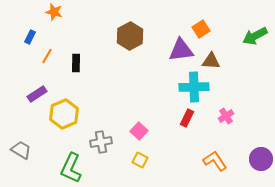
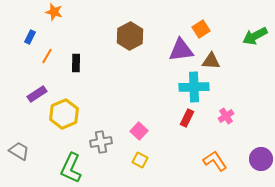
gray trapezoid: moved 2 px left, 1 px down
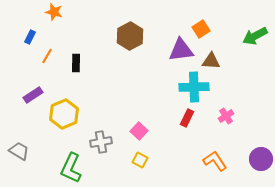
purple rectangle: moved 4 px left, 1 px down
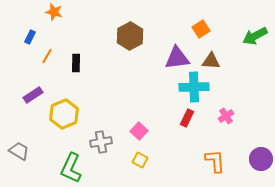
purple triangle: moved 4 px left, 8 px down
orange L-shape: rotated 30 degrees clockwise
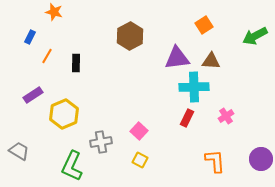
orange square: moved 3 px right, 4 px up
green L-shape: moved 1 px right, 2 px up
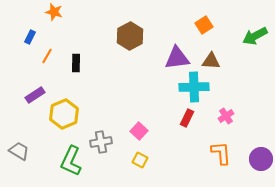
purple rectangle: moved 2 px right
orange L-shape: moved 6 px right, 8 px up
green L-shape: moved 1 px left, 5 px up
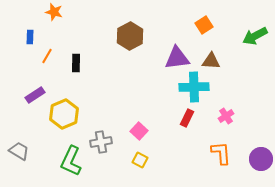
blue rectangle: rotated 24 degrees counterclockwise
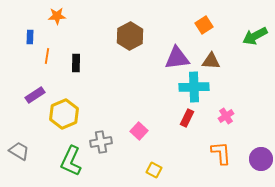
orange star: moved 3 px right, 4 px down; rotated 18 degrees counterclockwise
orange line: rotated 21 degrees counterclockwise
yellow square: moved 14 px right, 10 px down
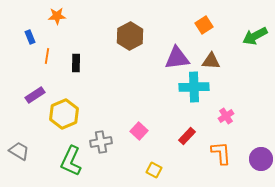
blue rectangle: rotated 24 degrees counterclockwise
red rectangle: moved 18 px down; rotated 18 degrees clockwise
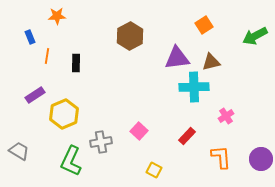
brown triangle: moved 1 px down; rotated 18 degrees counterclockwise
orange L-shape: moved 4 px down
